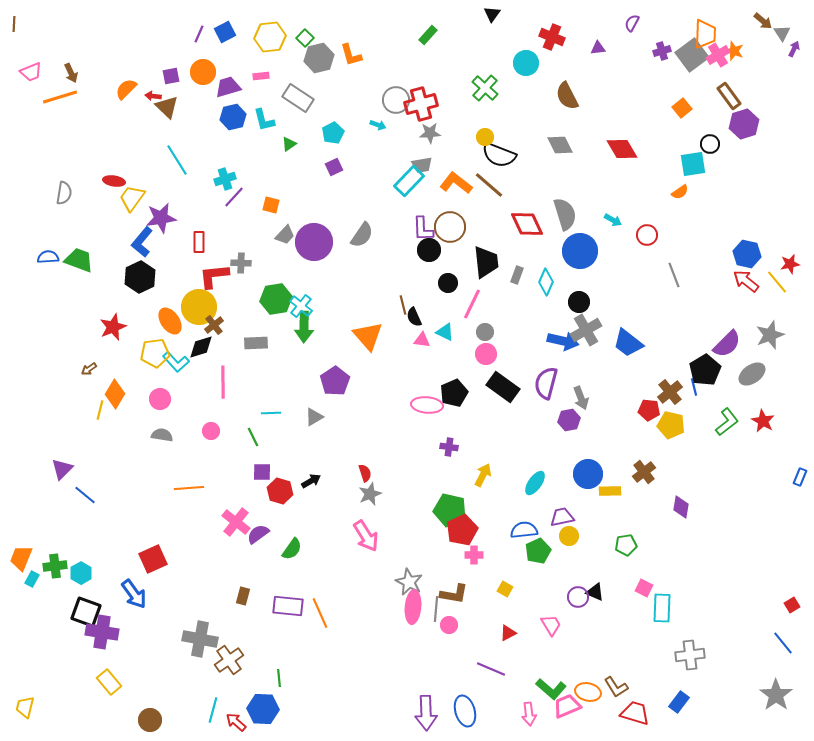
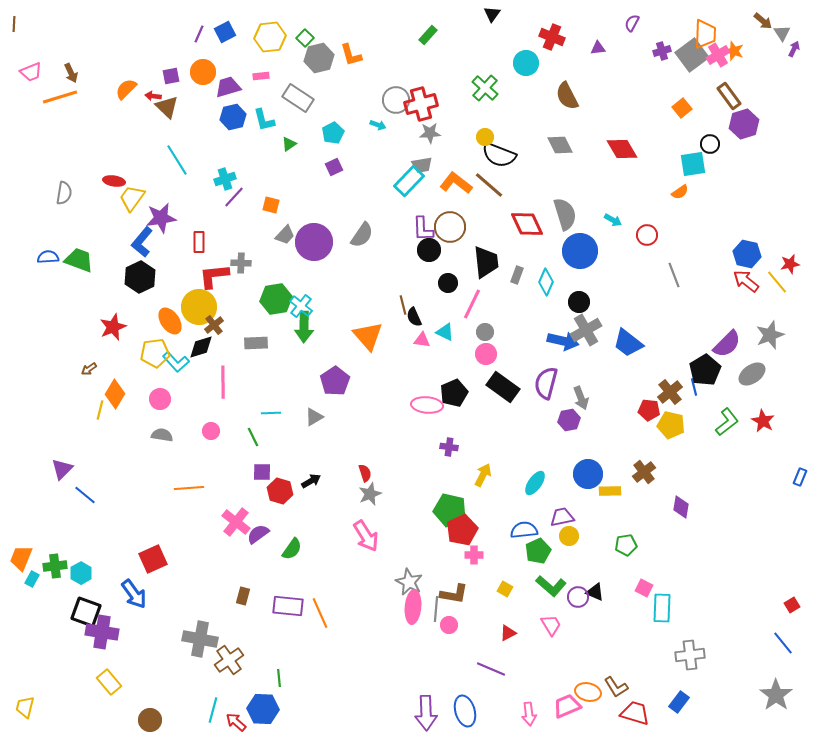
green L-shape at (551, 689): moved 103 px up
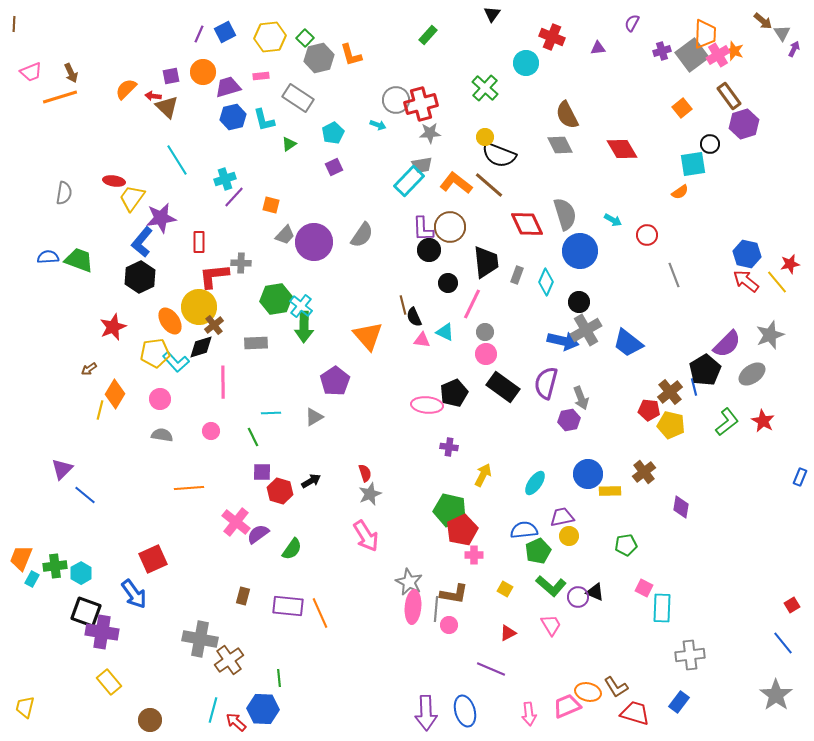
brown semicircle at (567, 96): moved 19 px down
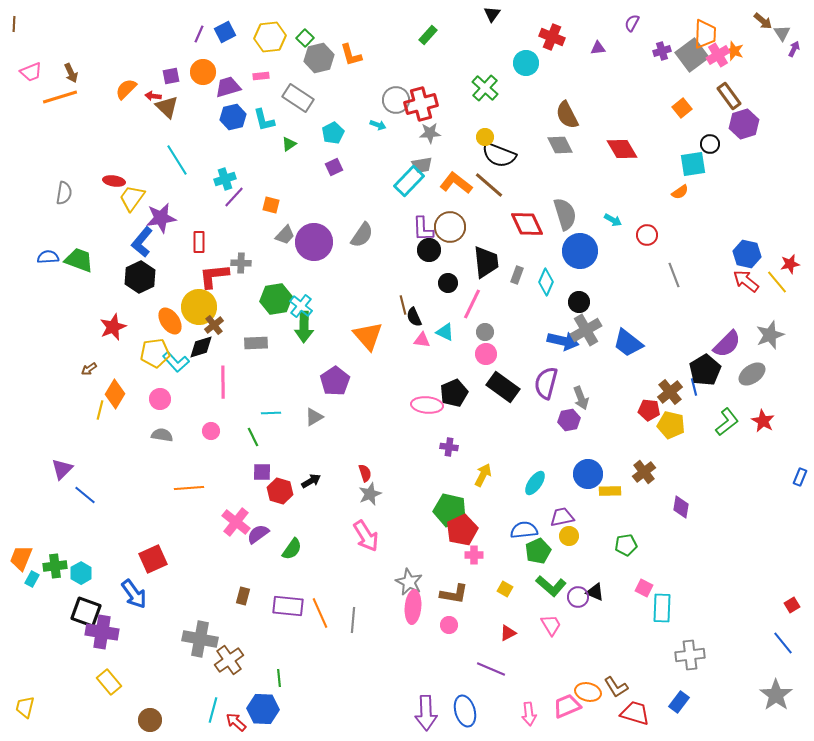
gray line at (436, 609): moved 83 px left, 11 px down
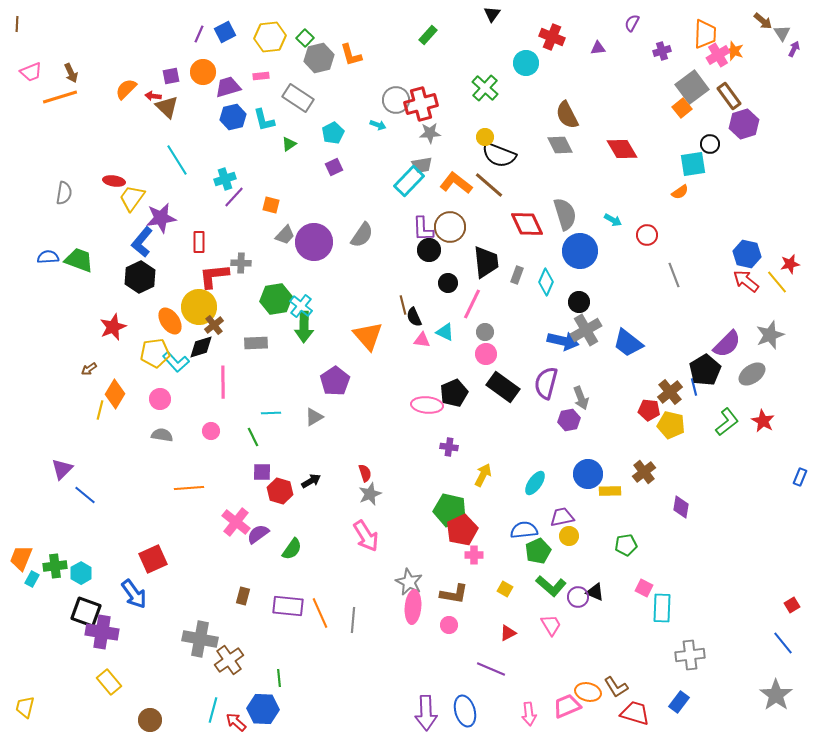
brown line at (14, 24): moved 3 px right
gray square at (692, 55): moved 32 px down
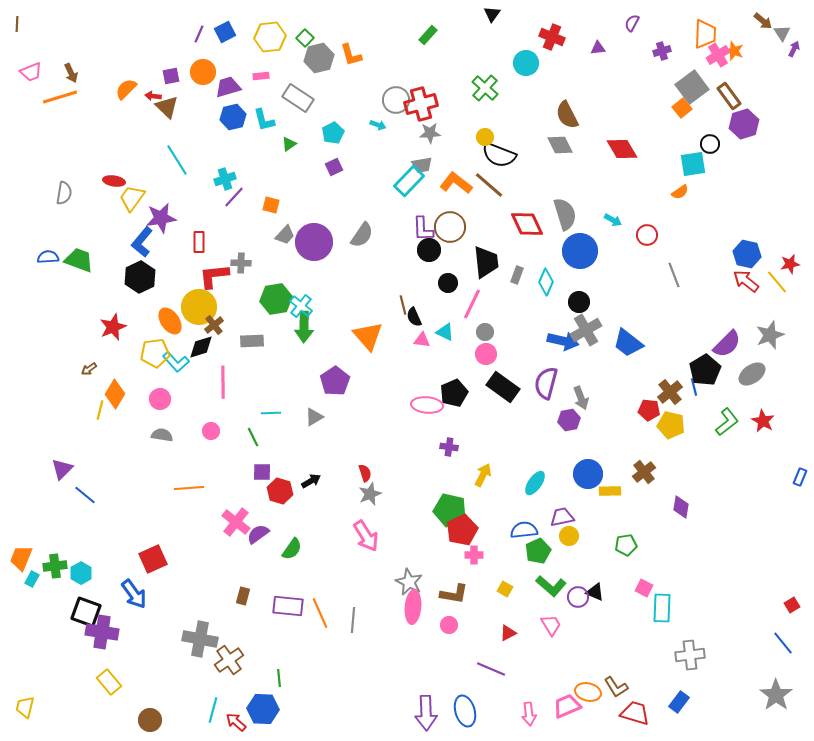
gray rectangle at (256, 343): moved 4 px left, 2 px up
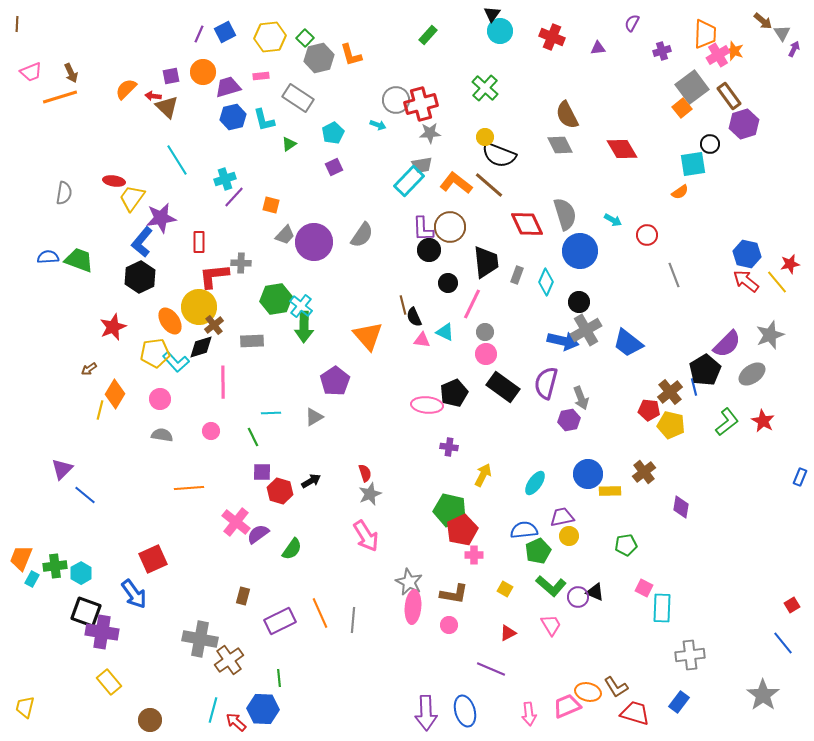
cyan circle at (526, 63): moved 26 px left, 32 px up
purple rectangle at (288, 606): moved 8 px left, 15 px down; rotated 32 degrees counterclockwise
gray star at (776, 695): moved 13 px left
